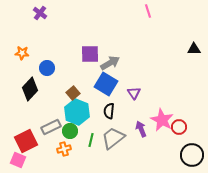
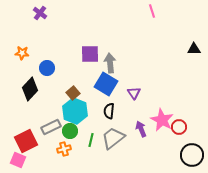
pink line: moved 4 px right
gray arrow: rotated 66 degrees counterclockwise
cyan hexagon: moved 2 px left, 1 px up
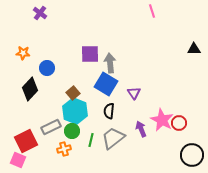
orange star: moved 1 px right
red circle: moved 4 px up
green circle: moved 2 px right
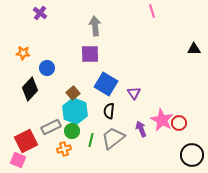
gray arrow: moved 15 px left, 37 px up
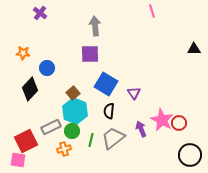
black circle: moved 2 px left
pink square: rotated 14 degrees counterclockwise
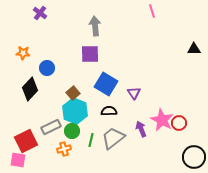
black semicircle: rotated 84 degrees clockwise
black circle: moved 4 px right, 2 px down
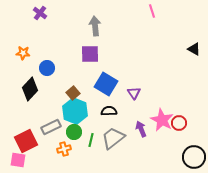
black triangle: rotated 32 degrees clockwise
green circle: moved 2 px right, 1 px down
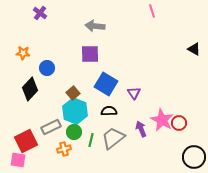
gray arrow: rotated 78 degrees counterclockwise
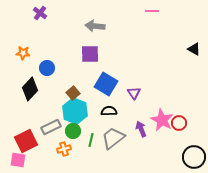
pink line: rotated 72 degrees counterclockwise
green circle: moved 1 px left, 1 px up
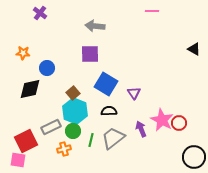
black diamond: rotated 35 degrees clockwise
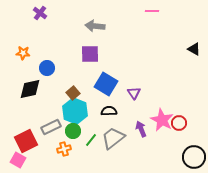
green line: rotated 24 degrees clockwise
pink square: rotated 21 degrees clockwise
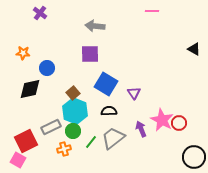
green line: moved 2 px down
